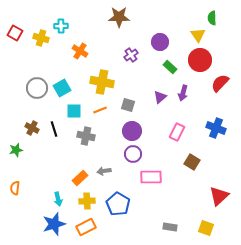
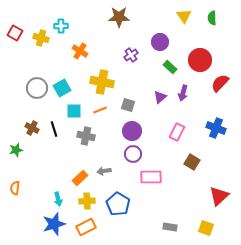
yellow triangle at (198, 35): moved 14 px left, 19 px up
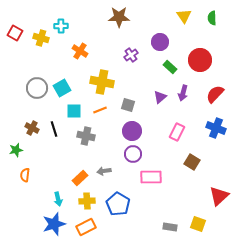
red semicircle at (220, 83): moved 5 px left, 11 px down
orange semicircle at (15, 188): moved 10 px right, 13 px up
yellow square at (206, 228): moved 8 px left, 4 px up
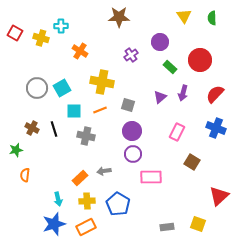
gray rectangle at (170, 227): moved 3 px left; rotated 16 degrees counterclockwise
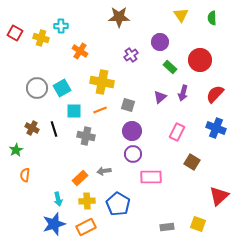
yellow triangle at (184, 16): moved 3 px left, 1 px up
green star at (16, 150): rotated 16 degrees counterclockwise
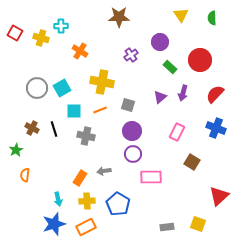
orange rectangle at (80, 178): rotated 14 degrees counterclockwise
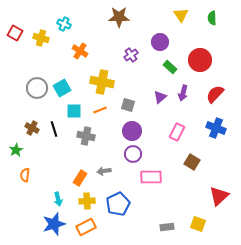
cyan cross at (61, 26): moved 3 px right, 2 px up; rotated 24 degrees clockwise
blue pentagon at (118, 204): rotated 15 degrees clockwise
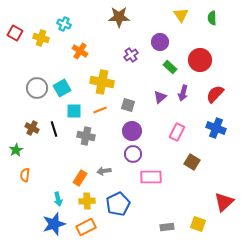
red triangle at (219, 196): moved 5 px right, 6 px down
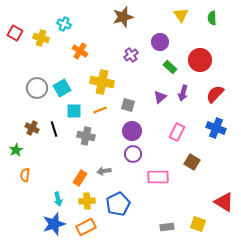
brown star at (119, 17): moved 4 px right; rotated 15 degrees counterclockwise
pink rectangle at (151, 177): moved 7 px right
red triangle at (224, 202): rotated 45 degrees counterclockwise
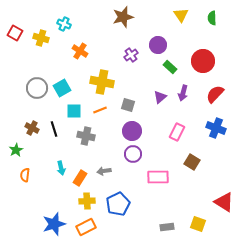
purple circle at (160, 42): moved 2 px left, 3 px down
red circle at (200, 60): moved 3 px right, 1 px down
cyan arrow at (58, 199): moved 3 px right, 31 px up
